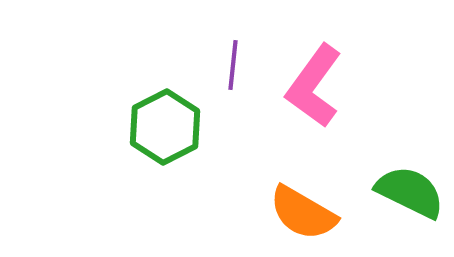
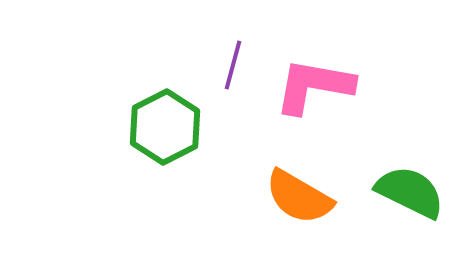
purple line: rotated 9 degrees clockwise
pink L-shape: rotated 64 degrees clockwise
orange semicircle: moved 4 px left, 16 px up
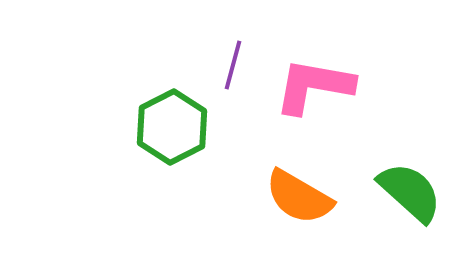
green hexagon: moved 7 px right
green semicircle: rotated 16 degrees clockwise
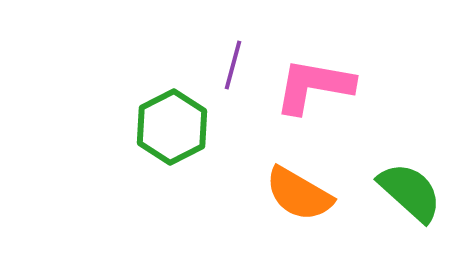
orange semicircle: moved 3 px up
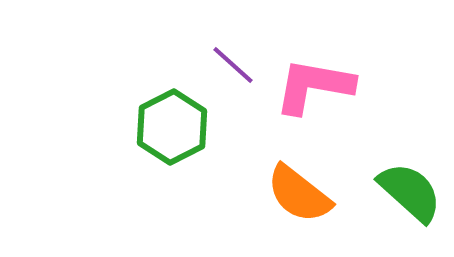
purple line: rotated 63 degrees counterclockwise
orange semicircle: rotated 8 degrees clockwise
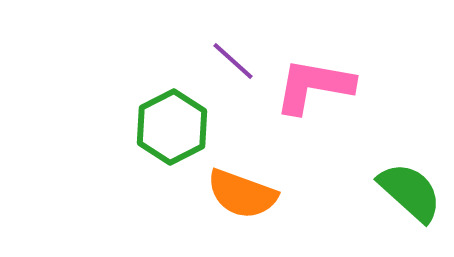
purple line: moved 4 px up
orange semicircle: moved 57 px left; rotated 18 degrees counterclockwise
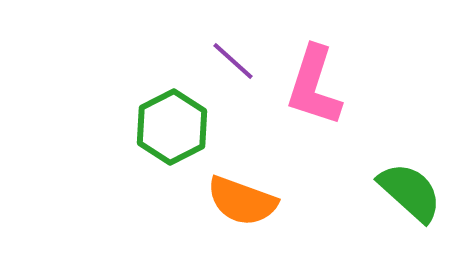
pink L-shape: rotated 82 degrees counterclockwise
orange semicircle: moved 7 px down
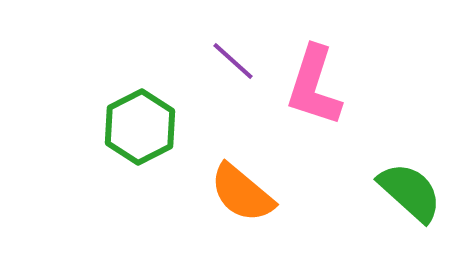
green hexagon: moved 32 px left
orange semicircle: moved 8 px up; rotated 20 degrees clockwise
